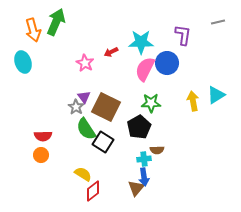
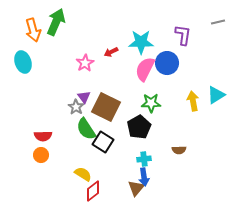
pink star: rotated 12 degrees clockwise
brown semicircle: moved 22 px right
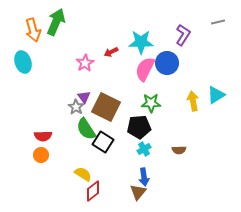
purple L-shape: rotated 25 degrees clockwise
black pentagon: rotated 25 degrees clockwise
cyan cross: moved 10 px up; rotated 24 degrees counterclockwise
brown triangle: moved 2 px right, 4 px down
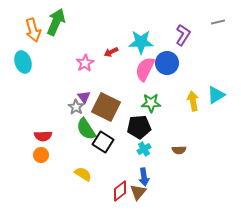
red diamond: moved 27 px right
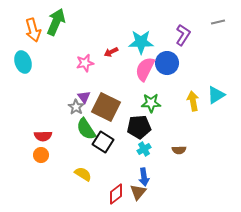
pink star: rotated 18 degrees clockwise
red diamond: moved 4 px left, 3 px down
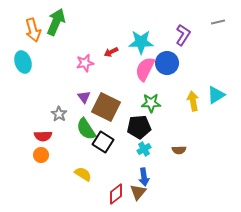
gray star: moved 17 px left, 7 px down
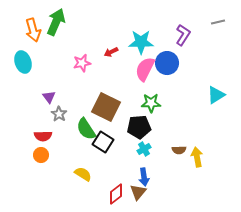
pink star: moved 3 px left
purple triangle: moved 35 px left
yellow arrow: moved 4 px right, 56 px down
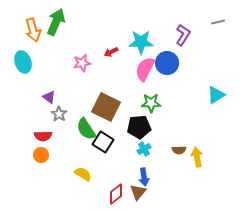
purple triangle: rotated 16 degrees counterclockwise
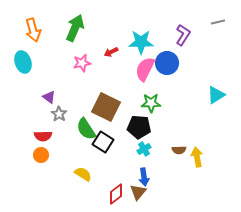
green arrow: moved 19 px right, 6 px down
black pentagon: rotated 10 degrees clockwise
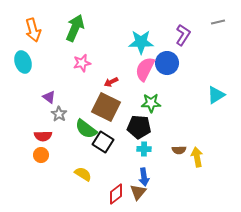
red arrow: moved 30 px down
green semicircle: rotated 20 degrees counterclockwise
cyan cross: rotated 32 degrees clockwise
